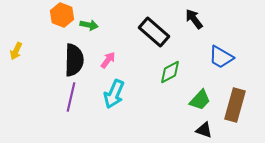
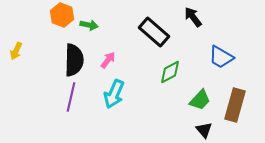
black arrow: moved 1 px left, 2 px up
black triangle: rotated 30 degrees clockwise
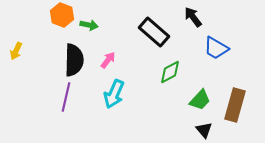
blue trapezoid: moved 5 px left, 9 px up
purple line: moved 5 px left
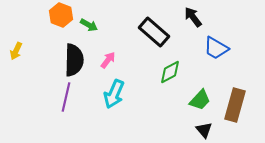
orange hexagon: moved 1 px left
green arrow: rotated 18 degrees clockwise
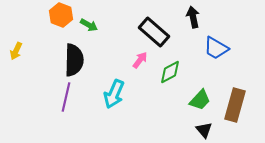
black arrow: rotated 25 degrees clockwise
pink arrow: moved 32 px right
